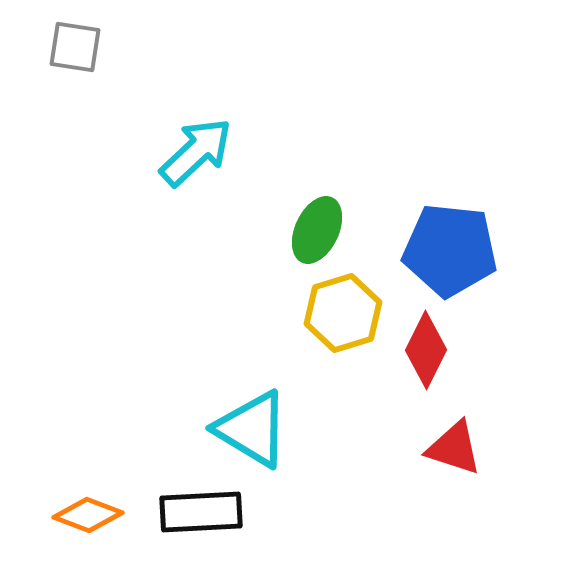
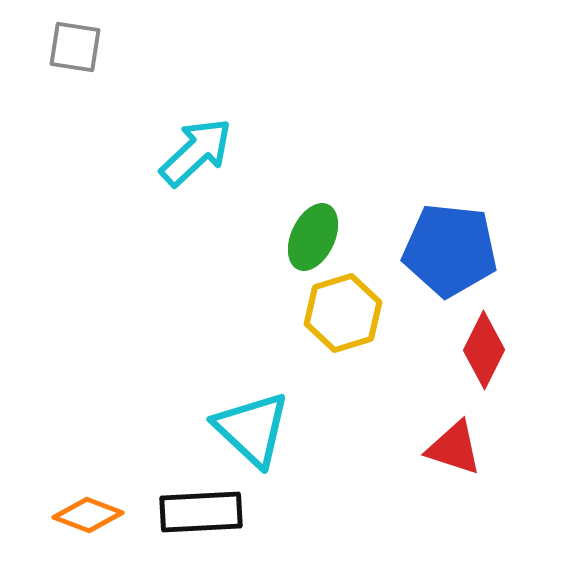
green ellipse: moved 4 px left, 7 px down
red diamond: moved 58 px right
cyan triangle: rotated 12 degrees clockwise
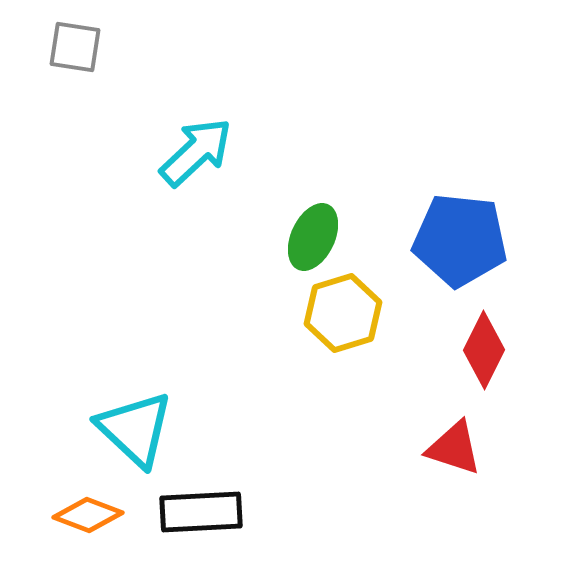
blue pentagon: moved 10 px right, 10 px up
cyan triangle: moved 117 px left
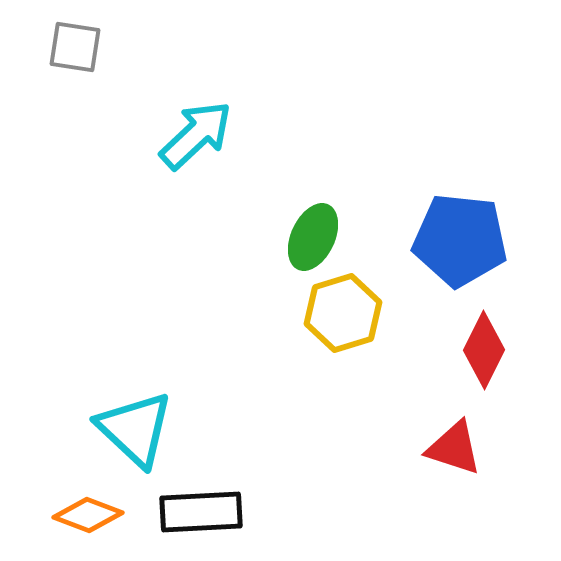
cyan arrow: moved 17 px up
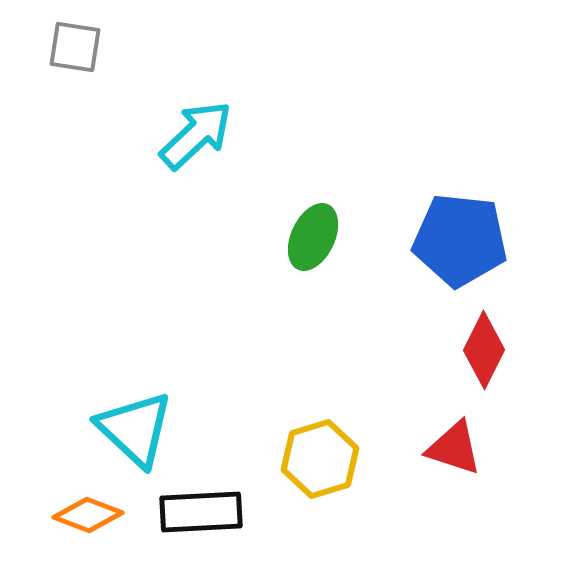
yellow hexagon: moved 23 px left, 146 px down
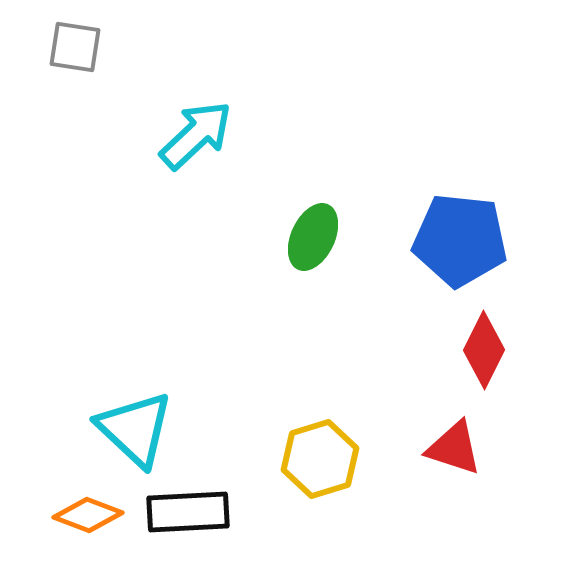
black rectangle: moved 13 px left
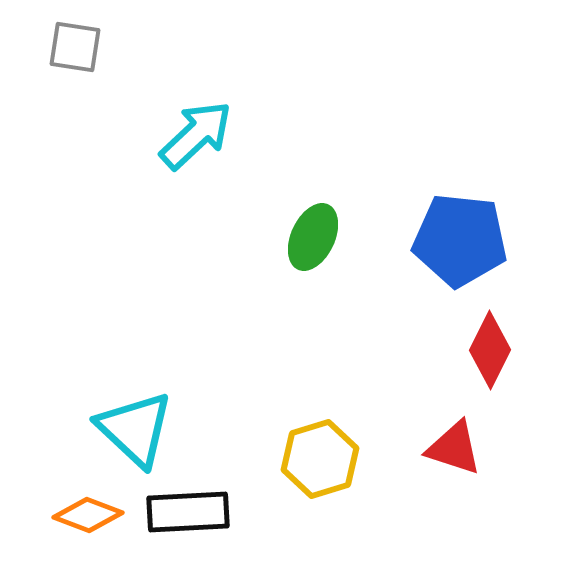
red diamond: moved 6 px right
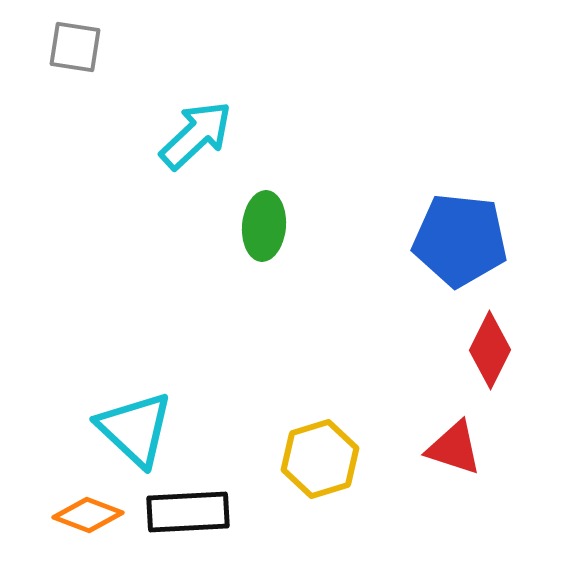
green ellipse: moved 49 px left, 11 px up; rotated 20 degrees counterclockwise
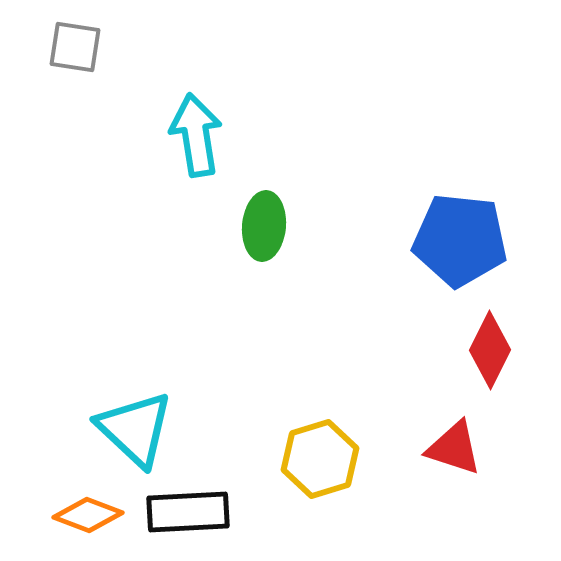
cyan arrow: rotated 56 degrees counterclockwise
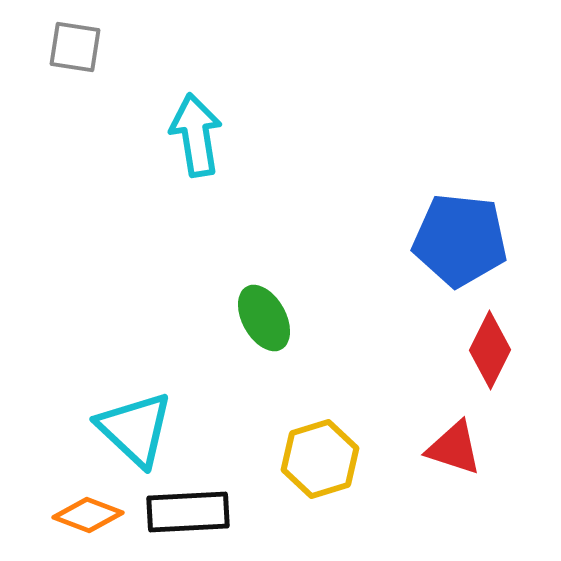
green ellipse: moved 92 px down; rotated 34 degrees counterclockwise
